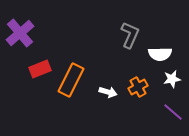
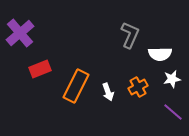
orange rectangle: moved 5 px right, 6 px down
white arrow: rotated 54 degrees clockwise
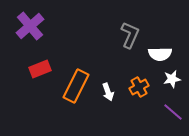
purple cross: moved 10 px right, 7 px up
orange cross: moved 1 px right
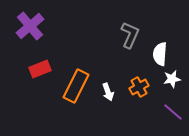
white semicircle: rotated 95 degrees clockwise
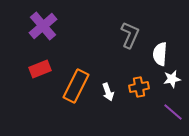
purple cross: moved 13 px right
orange cross: rotated 18 degrees clockwise
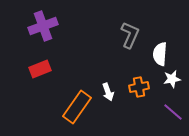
purple cross: rotated 20 degrees clockwise
orange rectangle: moved 1 px right, 21 px down; rotated 8 degrees clockwise
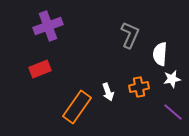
purple cross: moved 5 px right
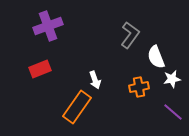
gray L-shape: rotated 12 degrees clockwise
white semicircle: moved 4 px left, 3 px down; rotated 25 degrees counterclockwise
white arrow: moved 13 px left, 12 px up
